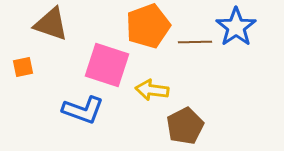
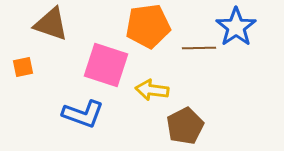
orange pentagon: rotated 12 degrees clockwise
brown line: moved 4 px right, 6 px down
pink square: moved 1 px left
blue L-shape: moved 4 px down
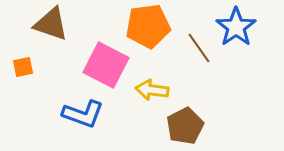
brown line: rotated 56 degrees clockwise
pink square: rotated 9 degrees clockwise
